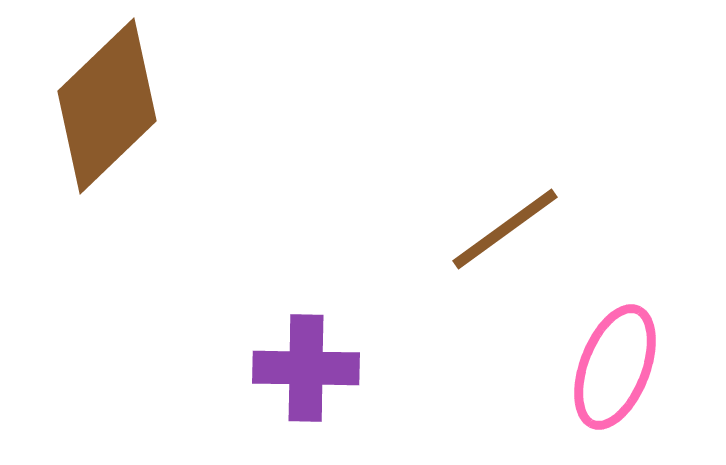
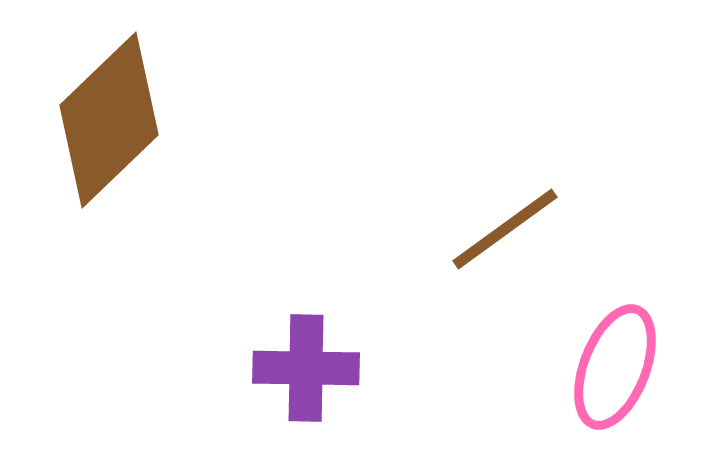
brown diamond: moved 2 px right, 14 px down
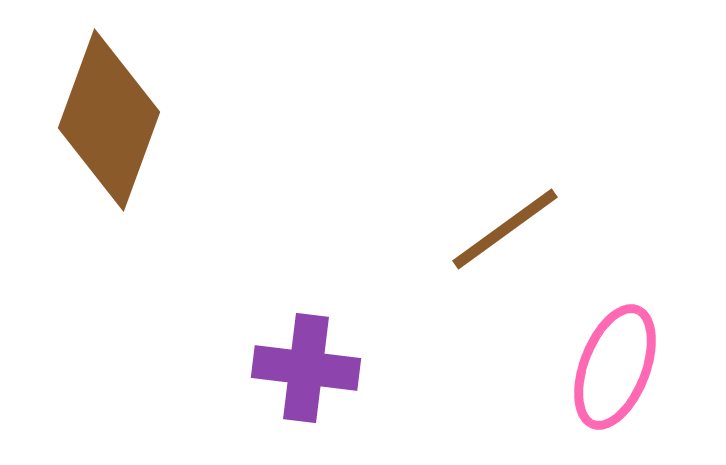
brown diamond: rotated 26 degrees counterclockwise
purple cross: rotated 6 degrees clockwise
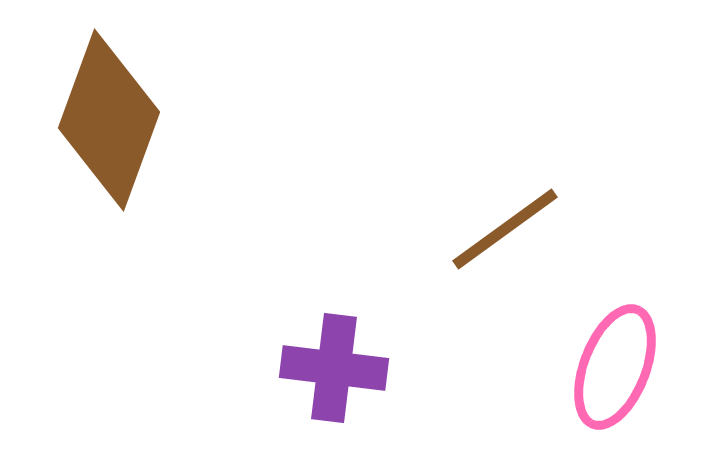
purple cross: moved 28 px right
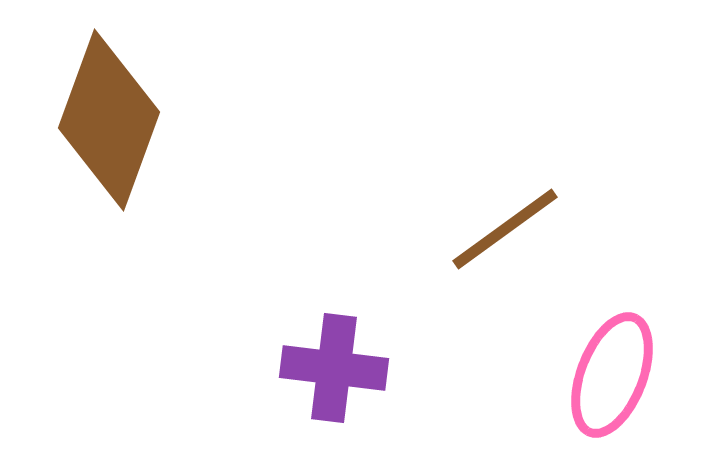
pink ellipse: moved 3 px left, 8 px down
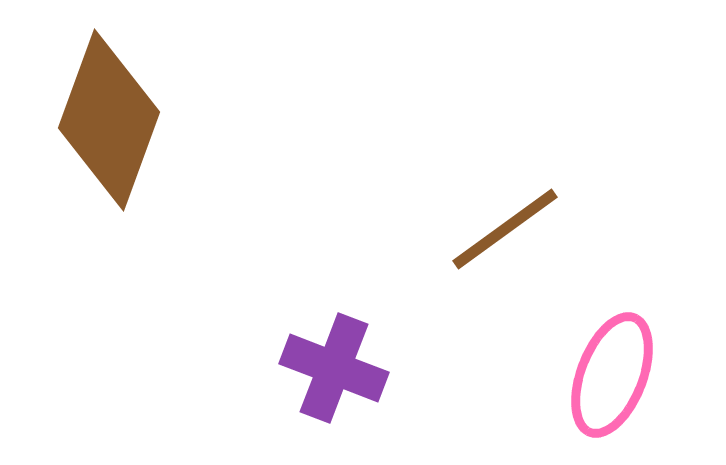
purple cross: rotated 14 degrees clockwise
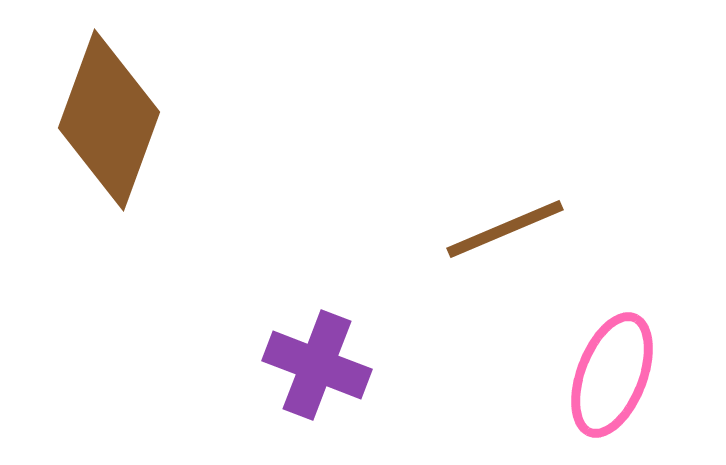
brown line: rotated 13 degrees clockwise
purple cross: moved 17 px left, 3 px up
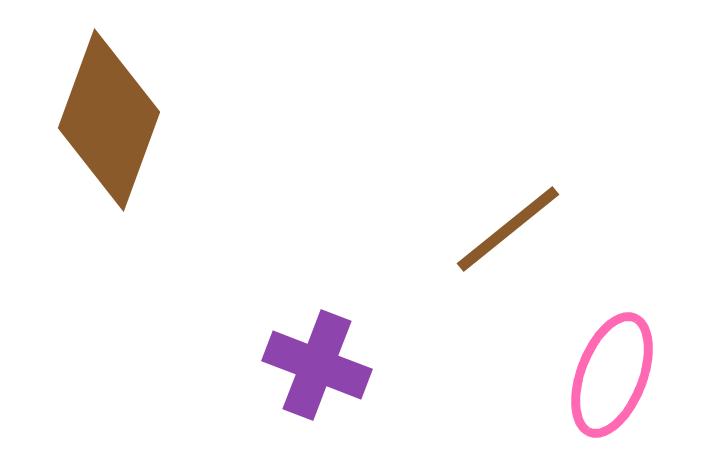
brown line: moved 3 px right; rotated 16 degrees counterclockwise
